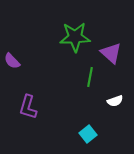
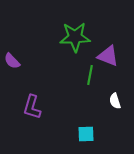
purple triangle: moved 3 px left, 3 px down; rotated 20 degrees counterclockwise
green line: moved 2 px up
white semicircle: rotated 91 degrees clockwise
purple L-shape: moved 4 px right
cyan square: moved 2 px left; rotated 36 degrees clockwise
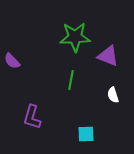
green line: moved 19 px left, 5 px down
white semicircle: moved 2 px left, 6 px up
purple L-shape: moved 10 px down
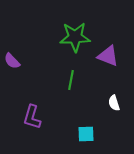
white semicircle: moved 1 px right, 8 px down
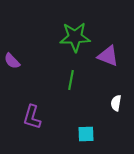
white semicircle: moved 2 px right; rotated 28 degrees clockwise
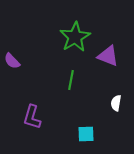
green star: rotated 28 degrees counterclockwise
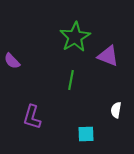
white semicircle: moved 7 px down
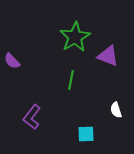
white semicircle: rotated 28 degrees counterclockwise
purple L-shape: rotated 20 degrees clockwise
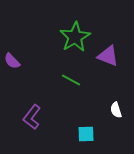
green line: rotated 72 degrees counterclockwise
